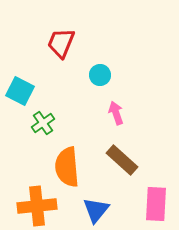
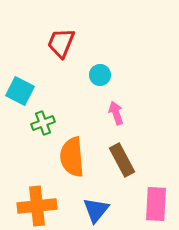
green cross: rotated 15 degrees clockwise
brown rectangle: rotated 20 degrees clockwise
orange semicircle: moved 5 px right, 10 px up
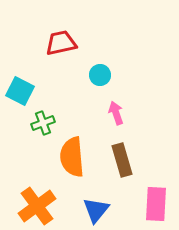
red trapezoid: rotated 56 degrees clockwise
brown rectangle: rotated 12 degrees clockwise
orange cross: rotated 30 degrees counterclockwise
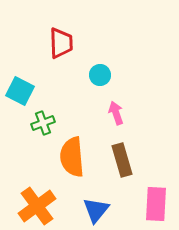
red trapezoid: rotated 100 degrees clockwise
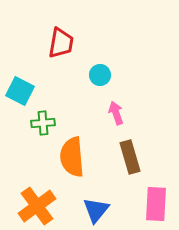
red trapezoid: rotated 12 degrees clockwise
green cross: rotated 15 degrees clockwise
brown rectangle: moved 8 px right, 3 px up
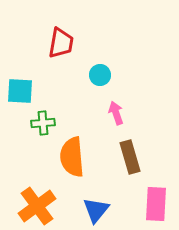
cyan square: rotated 24 degrees counterclockwise
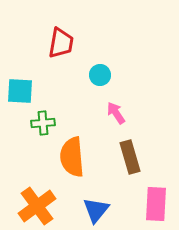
pink arrow: rotated 15 degrees counterclockwise
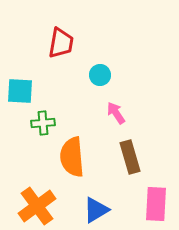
blue triangle: rotated 20 degrees clockwise
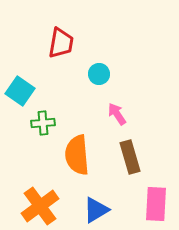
cyan circle: moved 1 px left, 1 px up
cyan square: rotated 32 degrees clockwise
pink arrow: moved 1 px right, 1 px down
orange semicircle: moved 5 px right, 2 px up
orange cross: moved 3 px right
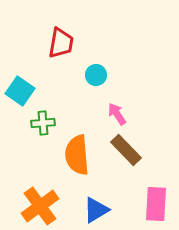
cyan circle: moved 3 px left, 1 px down
brown rectangle: moved 4 px left, 7 px up; rotated 28 degrees counterclockwise
